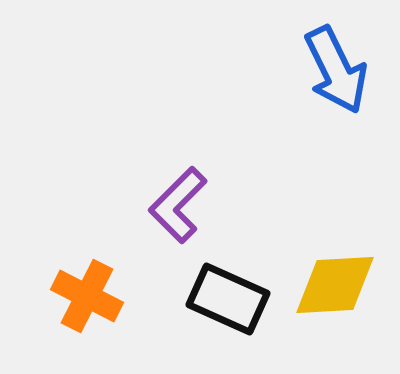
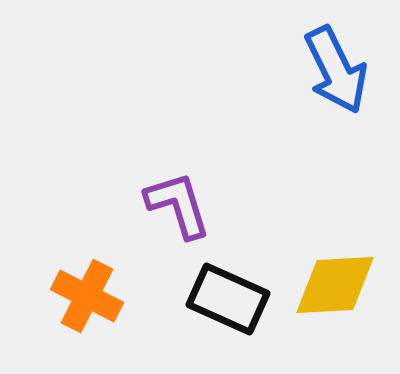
purple L-shape: rotated 118 degrees clockwise
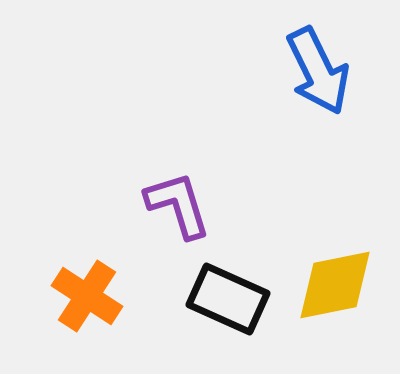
blue arrow: moved 18 px left, 1 px down
yellow diamond: rotated 8 degrees counterclockwise
orange cross: rotated 6 degrees clockwise
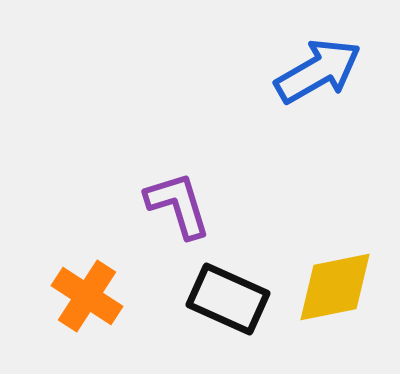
blue arrow: rotated 94 degrees counterclockwise
yellow diamond: moved 2 px down
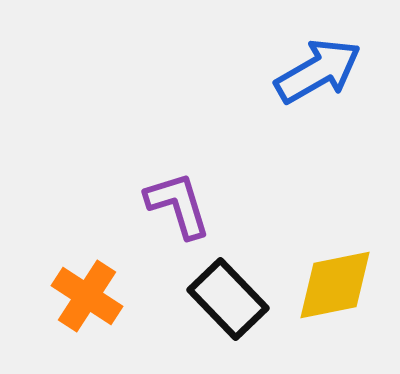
yellow diamond: moved 2 px up
black rectangle: rotated 22 degrees clockwise
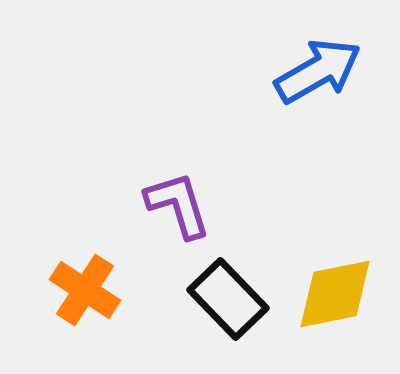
yellow diamond: moved 9 px down
orange cross: moved 2 px left, 6 px up
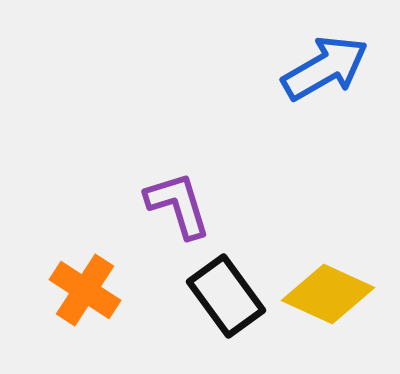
blue arrow: moved 7 px right, 3 px up
yellow diamond: moved 7 px left; rotated 36 degrees clockwise
black rectangle: moved 2 px left, 3 px up; rotated 8 degrees clockwise
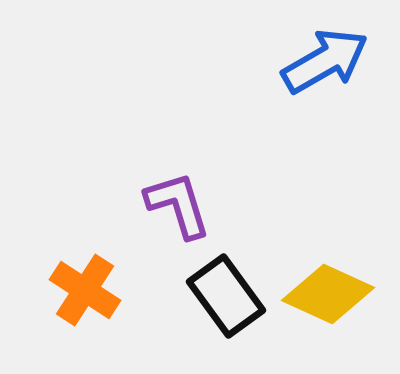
blue arrow: moved 7 px up
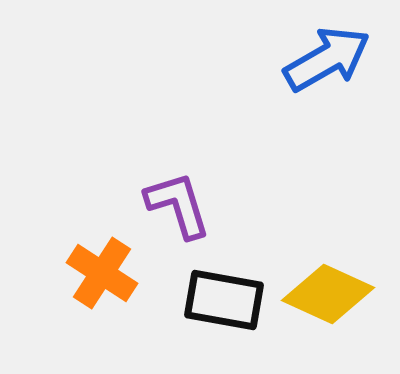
blue arrow: moved 2 px right, 2 px up
orange cross: moved 17 px right, 17 px up
black rectangle: moved 2 px left, 4 px down; rotated 44 degrees counterclockwise
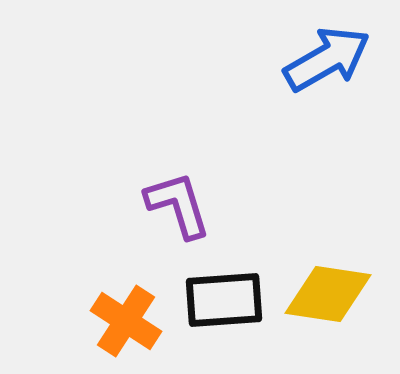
orange cross: moved 24 px right, 48 px down
yellow diamond: rotated 16 degrees counterclockwise
black rectangle: rotated 14 degrees counterclockwise
